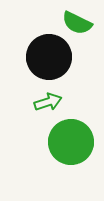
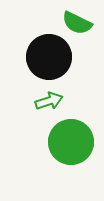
green arrow: moved 1 px right, 1 px up
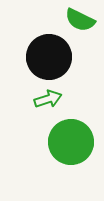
green semicircle: moved 3 px right, 3 px up
green arrow: moved 1 px left, 2 px up
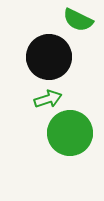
green semicircle: moved 2 px left
green circle: moved 1 px left, 9 px up
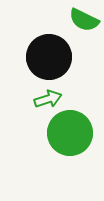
green semicircle: moved 6 px right
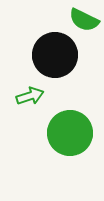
black circle: moved 6 px right, 2 px up
green arrow: moved 18 px left, 3 px up
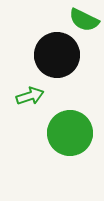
black circle: moved 2 px right
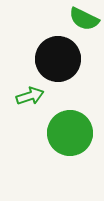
green semicircle: moved 1 px up
black circle: moved 1 px right, 4 px down
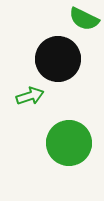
green circle: moved 1 px left, 10 px down
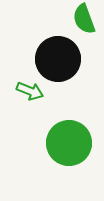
green semicircle: rotated 44 degrees clockwise
green arrow: moved 5 px up; rotated 40 degrees clockwise
